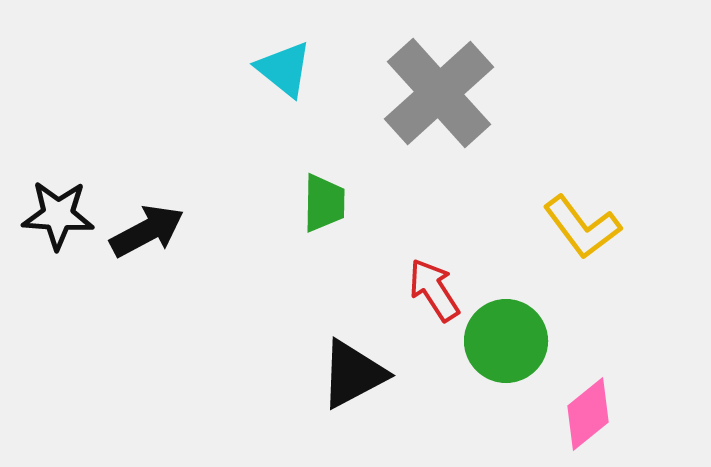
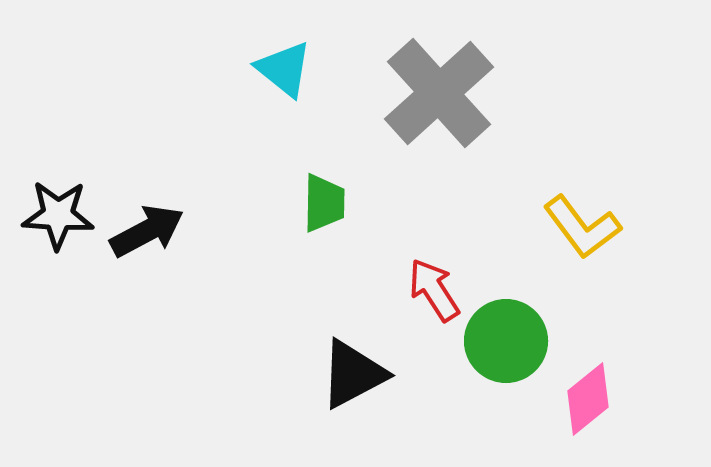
pink diamond: moved 15 px up
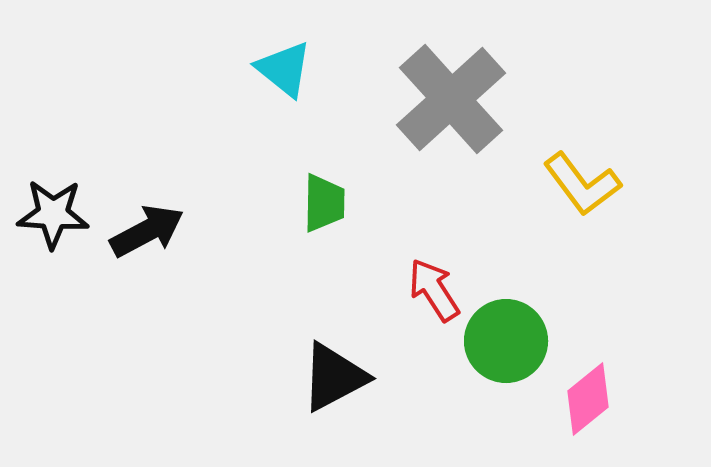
gray cross: moved 12 px right, 6 px down
black star: moved 5 px left, 1 px up
yellow L-shape: moved 43 px up
black triangle: moved 19 px left, 3 px down
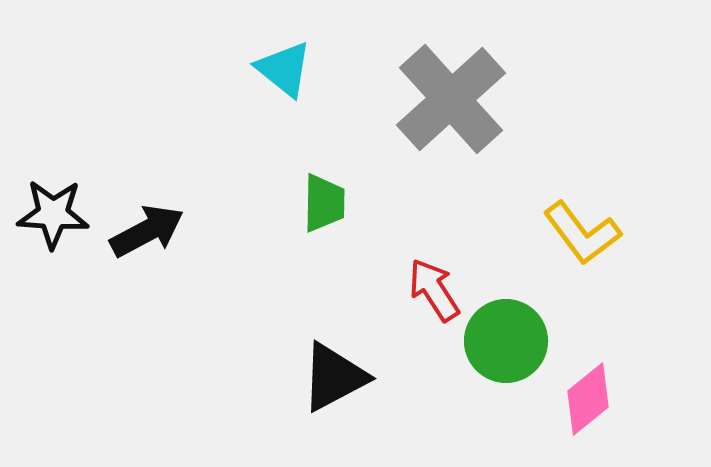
yellow L-shape: moved 49 px down
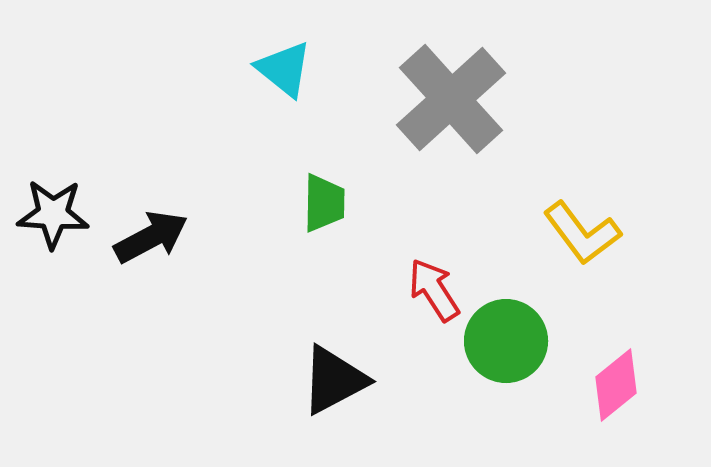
black arrow: moved 4 px right, 6 px down
black triangle: moved 3 px down
pink diamond: moved 28 px right, 14 px up
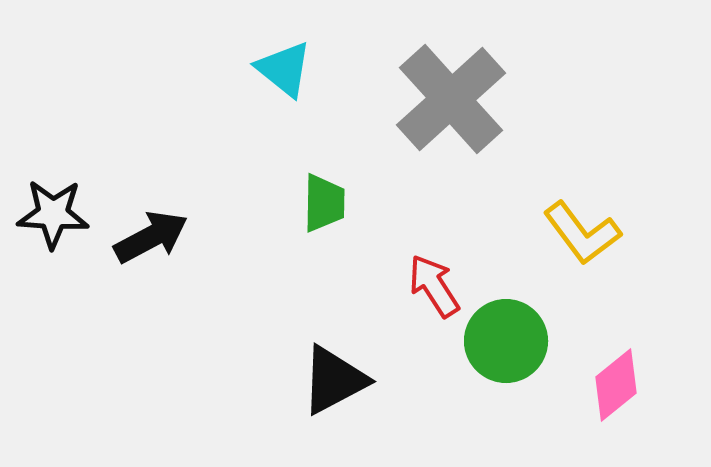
red arrow: moved 4 px up
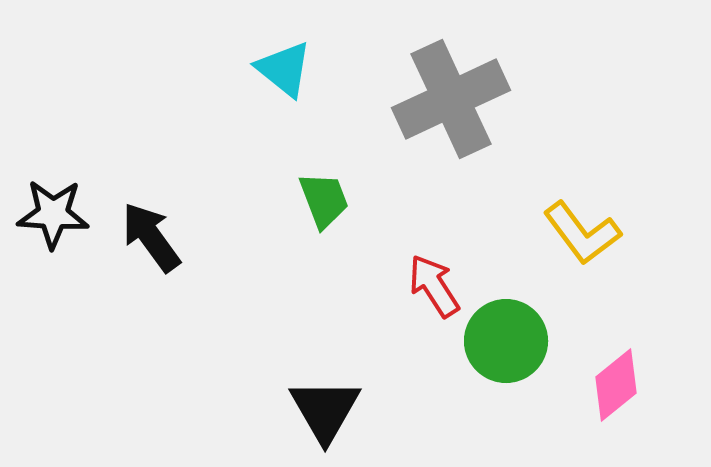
gray cross: rotated 17 degrees clockwise
green trapezoid: moved 3 px up; rotated 22 degrees counterclockwise
black arrow: rotated 98 degrees counterclockwise
black triangle: moved 9 px left, 30 px down; rotated 32 degrees counterclockwise
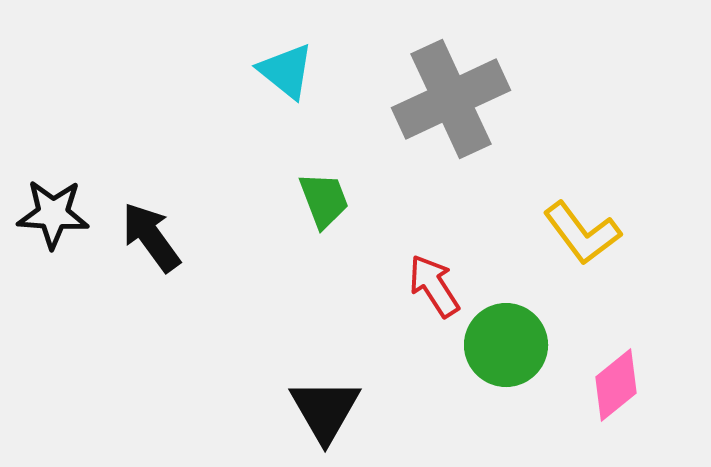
cyan triangle: moved 2 px right, 2 px down
green circle: moved 4 px down
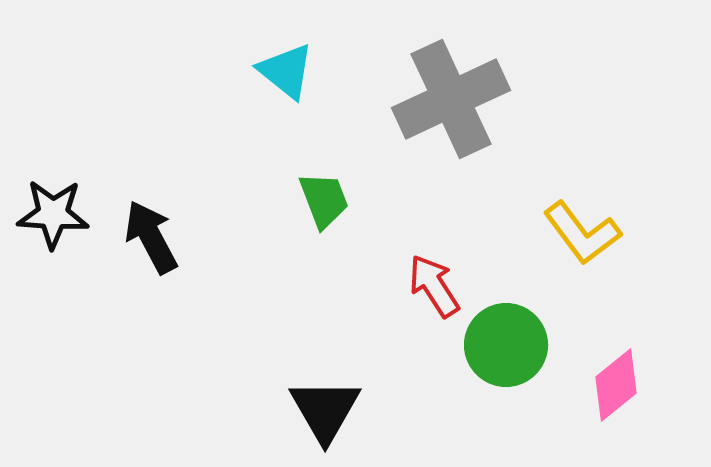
black arrow: rotated 8 degrees clockwise
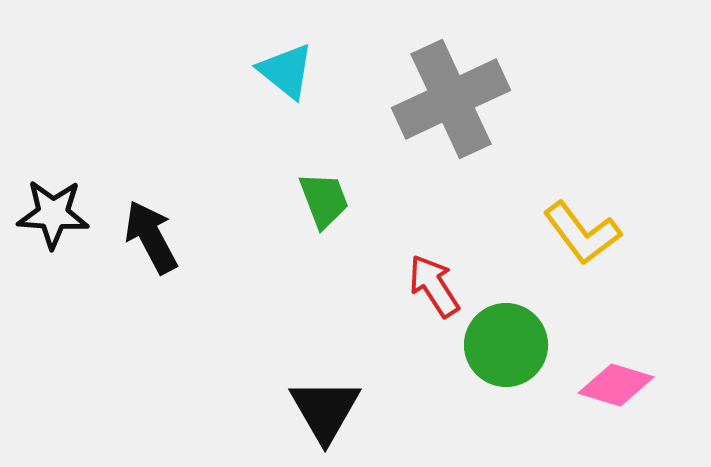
pink diamond: rotated 56 degrees clockwise
